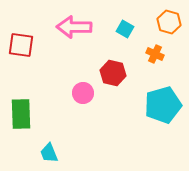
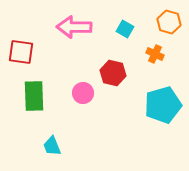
red square: moved 7 px down
green rectangle: moved 13 px right, 18 px up
cyan trapezoid: moved 3 px right, 7 px up
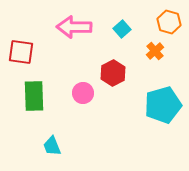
cyan square: moved 3 px left; rotated 18 degrees clockwise
orange cross: moved 3 px up; rotated 24 degrees clockwise
red hexagon: rotated 20 degrees clockwise
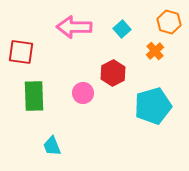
cyan pentagon: moved 10 px left, 1 px down
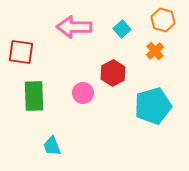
orange hexagon: moved 6 px left, 2 px up
